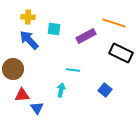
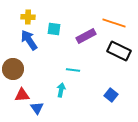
blue arrow: rotated 10 degrees clockwise
black rectangle: moved 2 px left, 2 px up
blue square: moved 6 px right, 5 px down
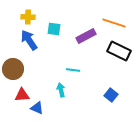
cyan arrow: rotated 24 degrees counterclockwise
blue triangle: rotated 32 degrees counterclockwise
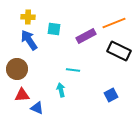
orange line: rotated 40 degrees counterclockwise
brown circle: moved 4 px right
blue square: rotated 24 degrees clockwise
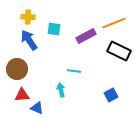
cyan line: moved 1 px right, 1 px down
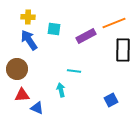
black rectangle: moved 4 px right, 1 px up; rotated 65 degrees clockwise
blue square: moved 5 px down
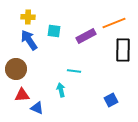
cyan square: moved 2 px down
brown circle: moved 1 px left
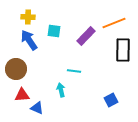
purple rectangle: rotated 18 degrees counterclockwise
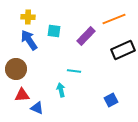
orange line: moved 4 px up
black rectangle: rotated 65 degrees clockwise
